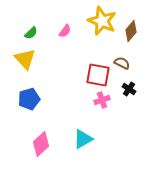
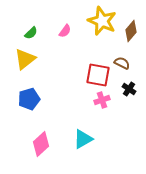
yellow triangle: rotated 35 degrees clockwise
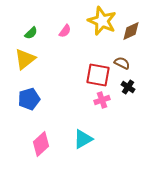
brown diamond: rotated 25 degrees clockwise
black cross: moved 1 px left, 2 px up
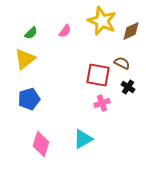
pink cross: moved 3 px down
pink diamond: rotated 30 degrees counterclockwise
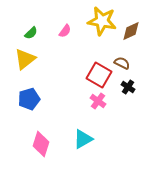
yellow star: rotated 12 degrees counterclockwise
red square: moved 1 px right; rotated 20 degrees clockwise
pink cross: moved 4 px left, 2 px up; rotated 35 degrees counterclockwise
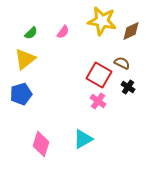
pink semicircle: moved 2 px left, 1 px down
blue pentagon: moved 8 px left, 5 px up
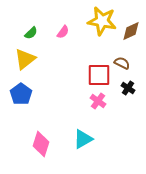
red square: rotated 30 degrees counterclockwise
black cross: moved 1 px down
blue pentagon: rotated 20 degrees counterclockwise
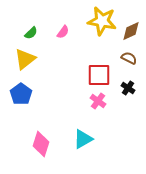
brown semicircle: moved 7 px right, 5 px up
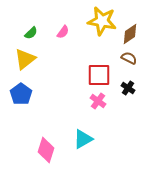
brown diamond: moved 1 px left, 3 px down; rotated 10 degrees counterclockwise
pink diamond: moved 5 px right, 6 px down
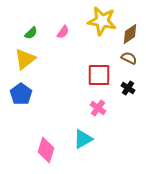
pink cross: moved 7 px down
